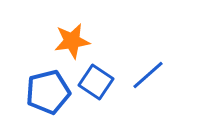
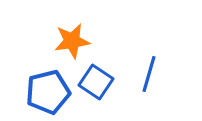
blue line: moved 1 px right, 1 px up; rotated 33 degrees counterclockwise
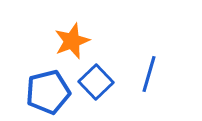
orange star: rotated 12 degrees counterclockwise
blue square: rotated 12 degrees clockwise
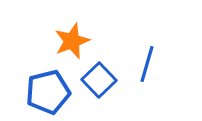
blue line: moved 2 px left, 10 px up
blue square: moved 3 px right, 2 px up
